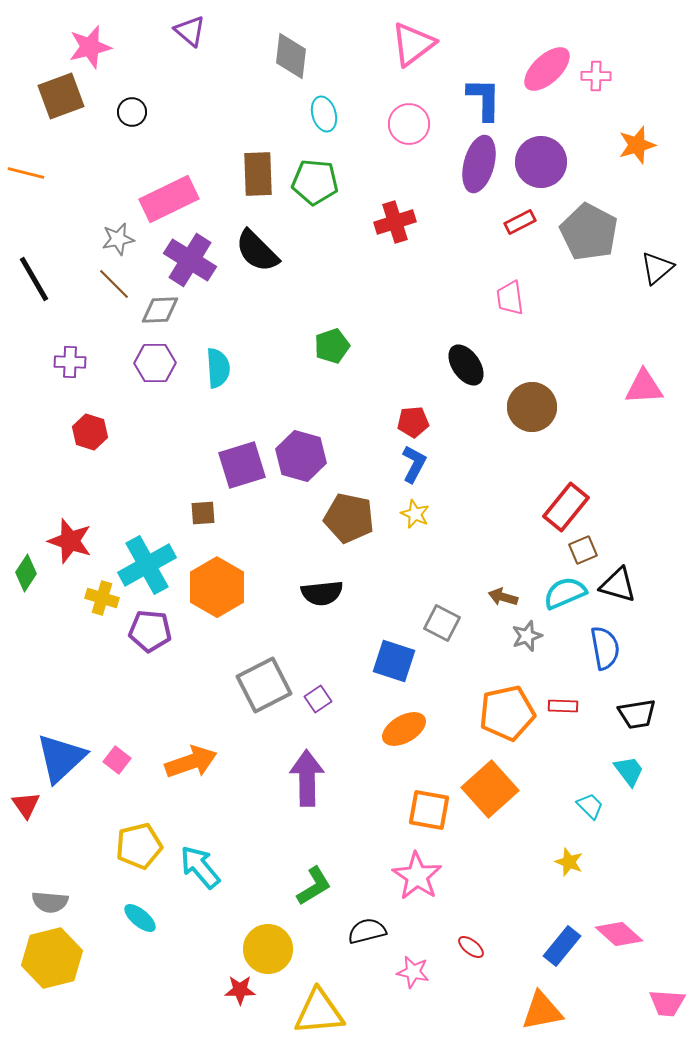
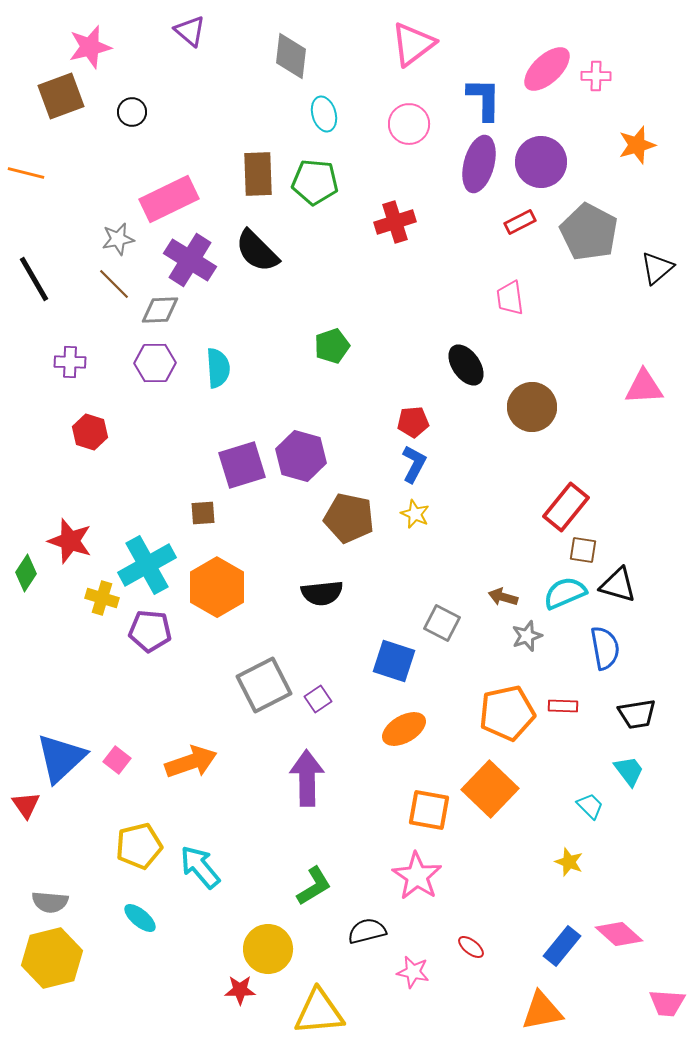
brown square at (583, 550): rotated 32 degrees clockwise
orange square at (490, 789): rotated 4 degrees counterclockwise
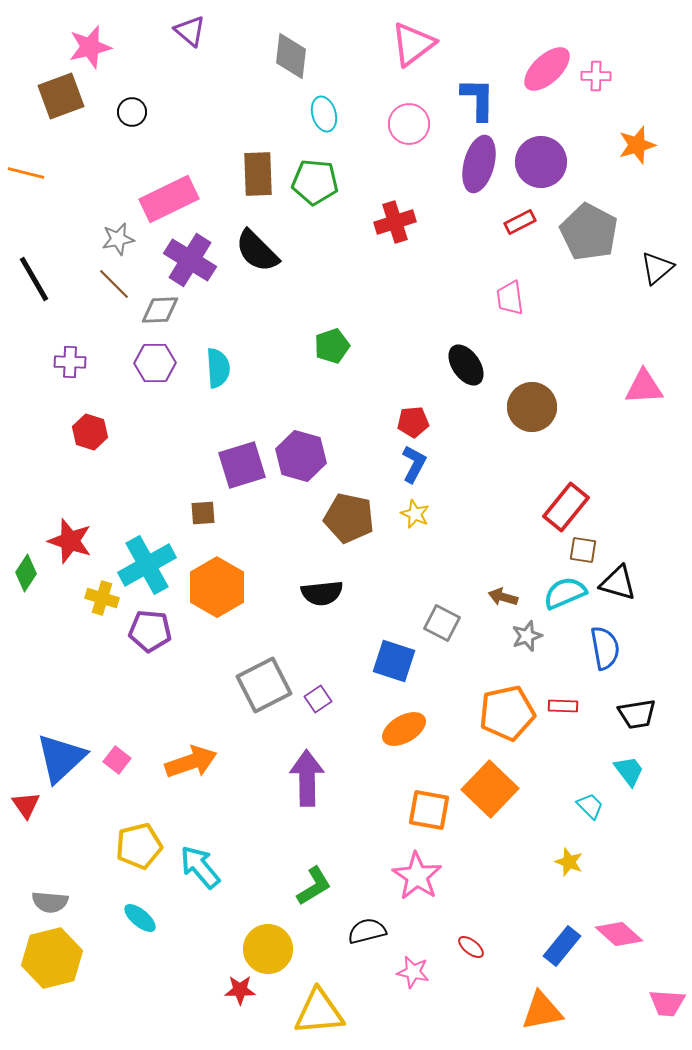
blue L-shape at (484, 99): moved 6 px left
black triangle at (618, 585): moved 2 px up
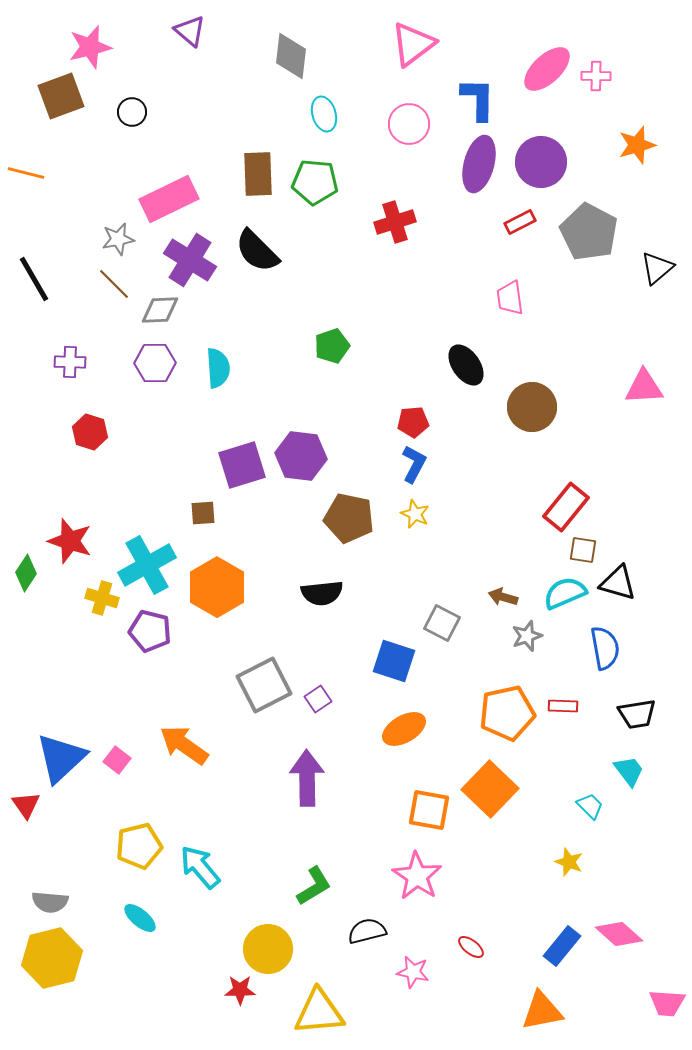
purple hexagon at (301, 456): rotated 9 degrees counterclockwise
purple pentagon at (150, 631): rotated 9 degrees clockwise
orange arrow at (191, 762): moved 7 px left, 17 px up; rotated 126 degrees counterclockwise
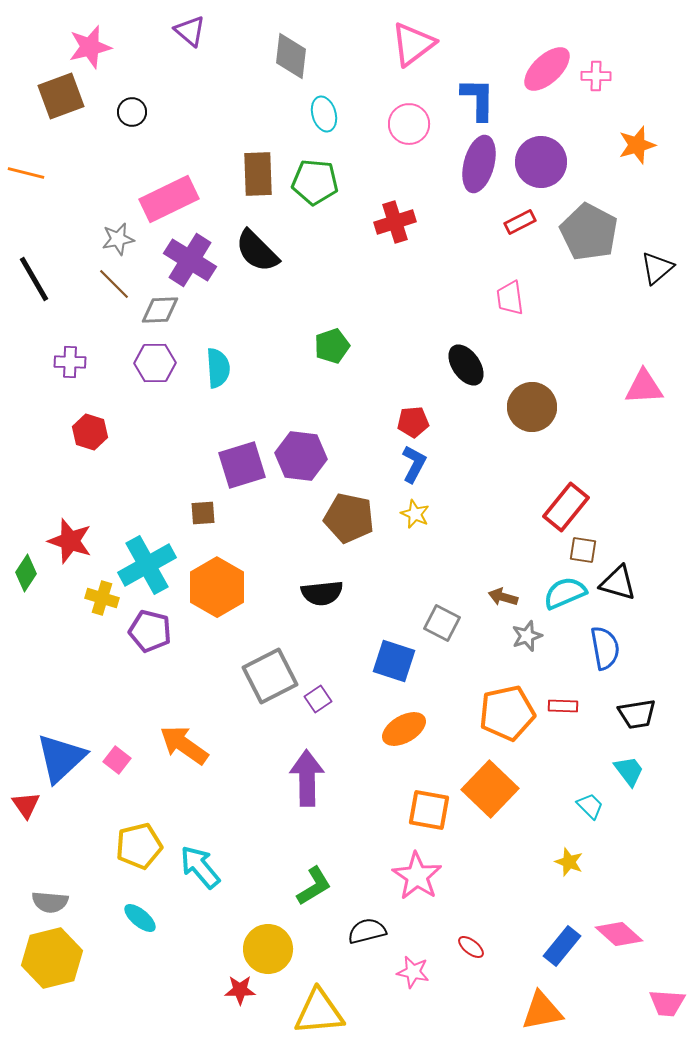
gray square at (264, 685): moved 6 px right, 9 px up
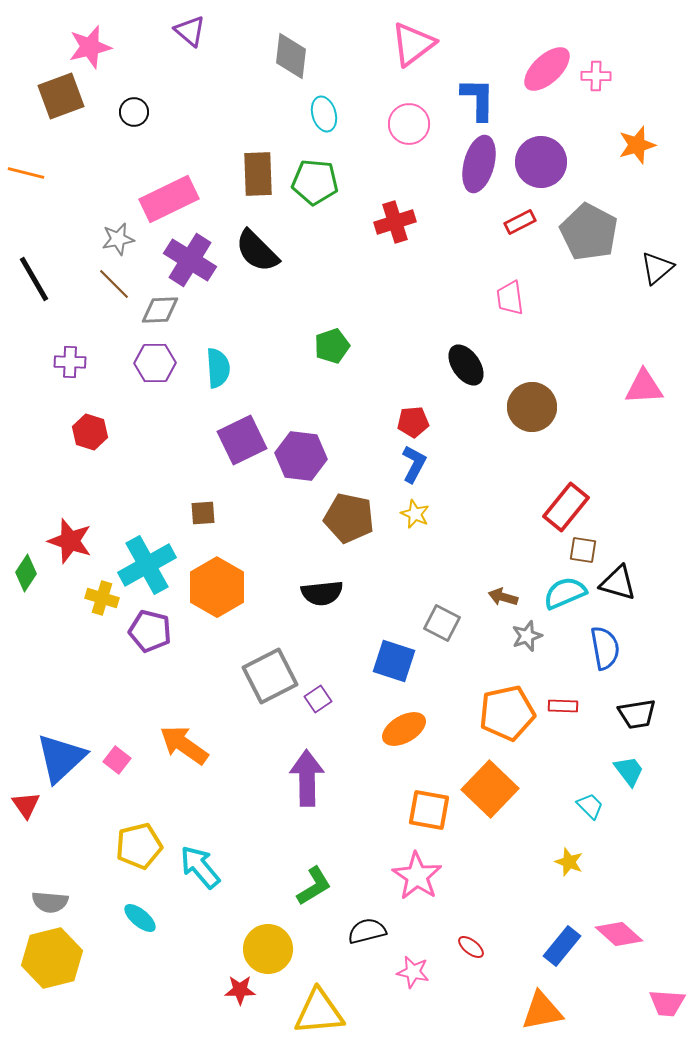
black circle at (132, 112): moved 2 px right
purple square at (242, 465): moved 25 px up; rotated 9 degrees counterclockwise
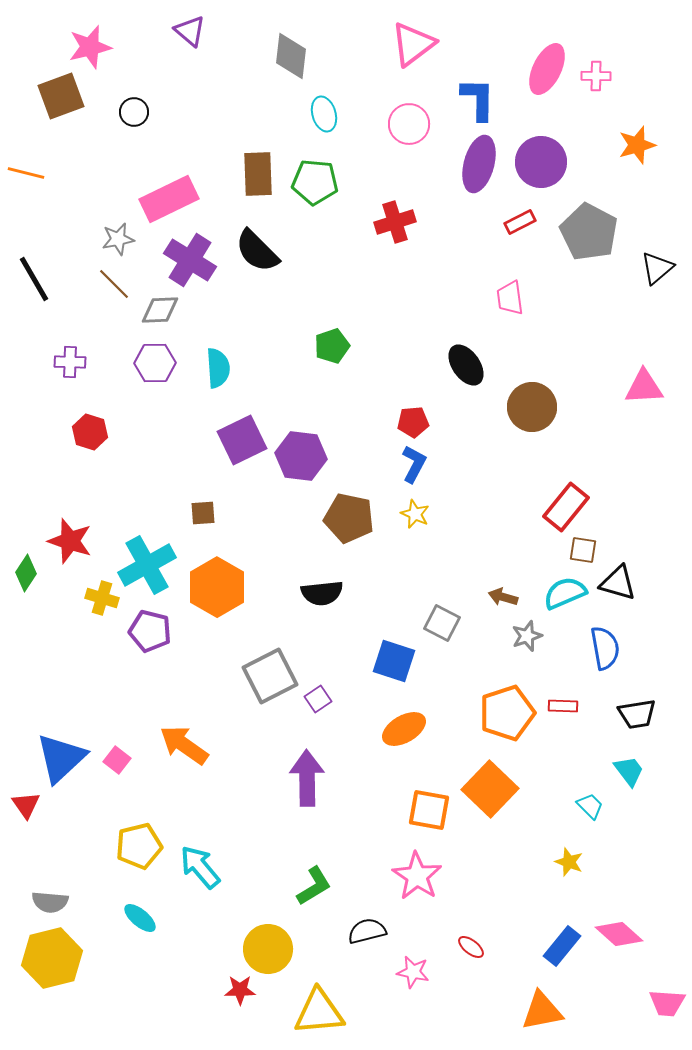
pink ellipse at (547, 69): rotated 21 degrees counterclockwise
orange pentagon at (507, 713): rotated 6 degrees counterclockwise
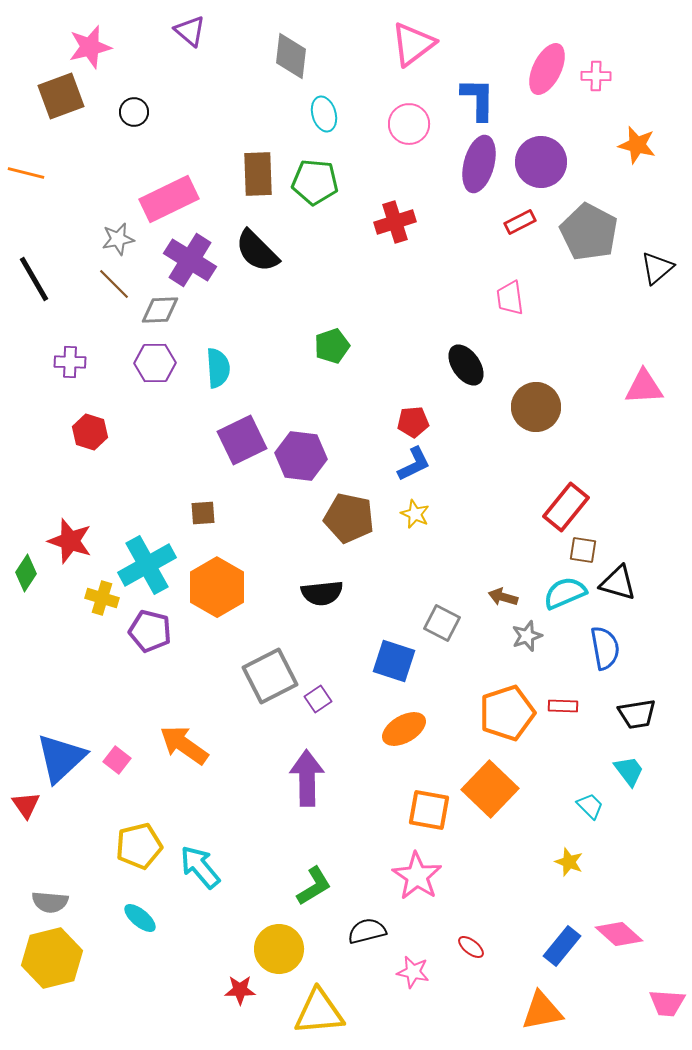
orange star at (637, 145): rotated 30 degrees clockwise
brown circle at (532, 407): moved 4 px right
blue L-shape at (414, 464): rotated 36 degrees clockwise
yellow circle at (268, 949): moved 11 px right
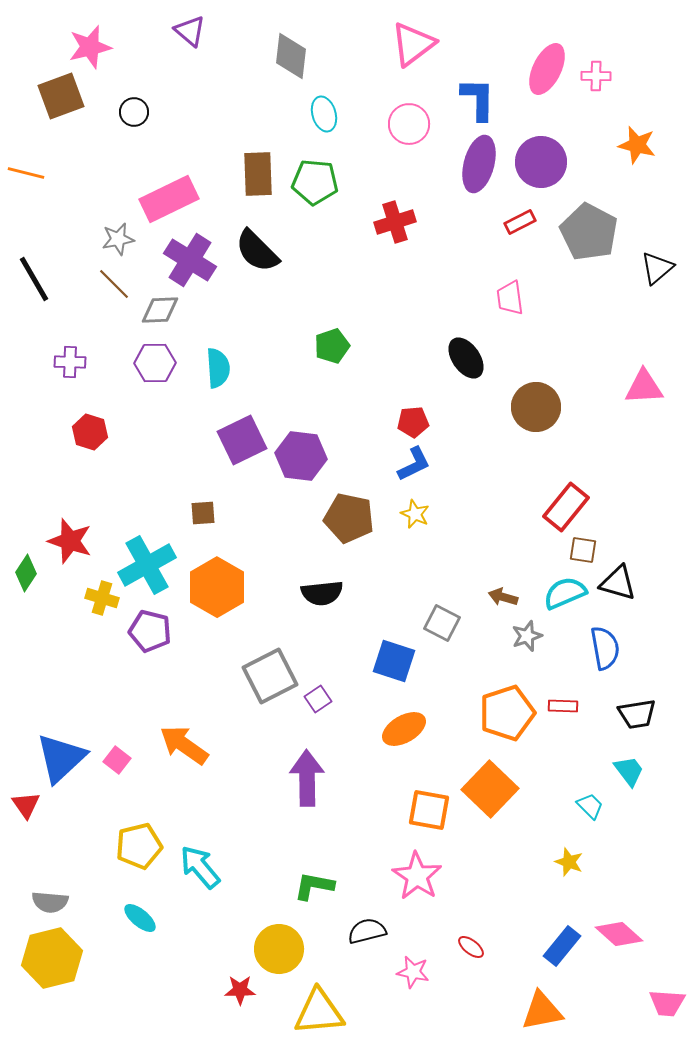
black ellipse at (466, 365): moved 7 px up
green L-shape at (314, 886): rotated 138 degrees counterclockwise
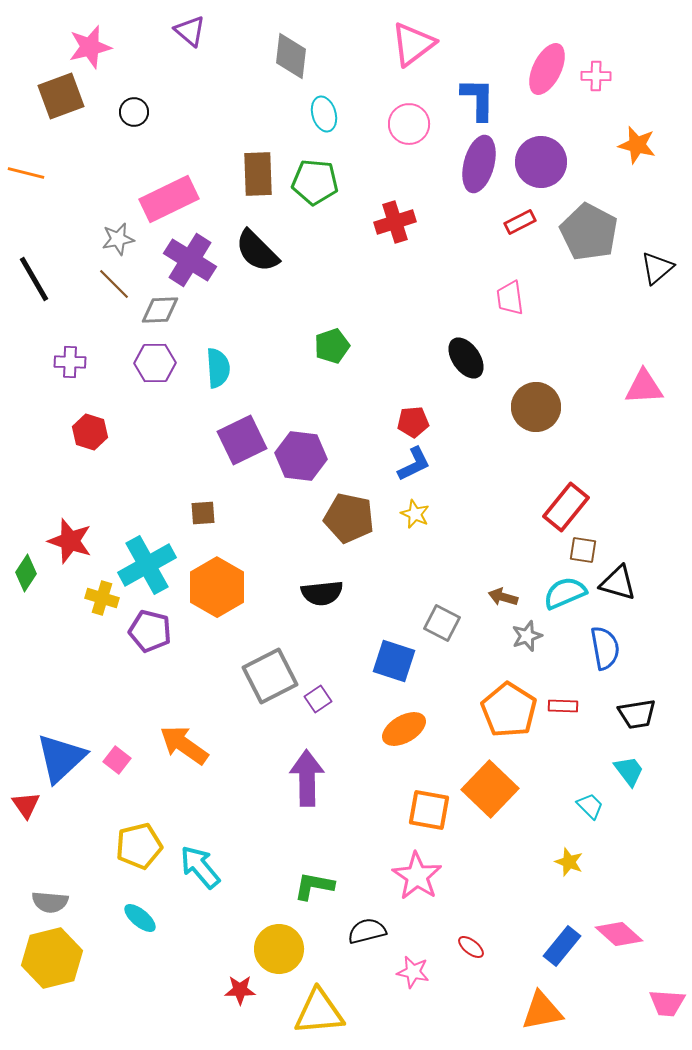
orange pentagon at (507, 713): moved 2 px right, 3 px up; rotated 22 degrees counterclockwise
